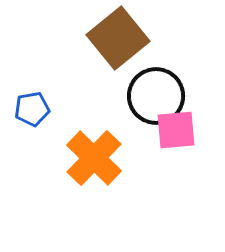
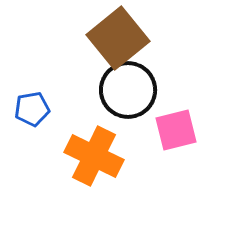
black circle: moved 28 px left, 6 px up
pink square: rotated 9 degrees counterclockwise
orange cross: moved 2 px up; rotated 18 degrees counterclockwise
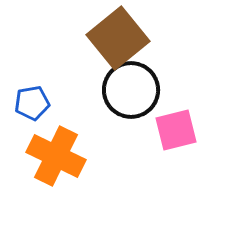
black circle: moved 3 px right
blue pentagon: moved 6 px up
orange cross: moved 38 px left
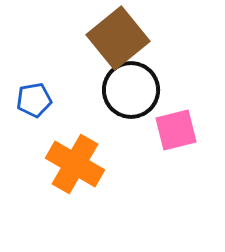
blue pentagon: moved 2 px right, 3 px up
orange cross: moved 19 px right, 8 px down; rotated 4 degrees clockwise
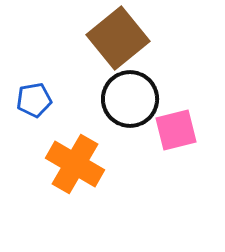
black circle: moved 1 px left, 9 px down
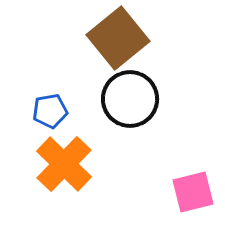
blue pentagon: moved 16 px right, 11 px down
pink square: moved 17 px right, 62 px down
orange cross: moved 11 px left; rotated 14 degrees clockwise
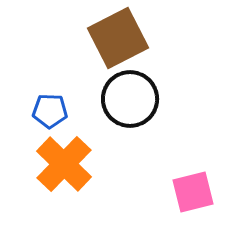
brown square: rotated 12 degrees clockwise
blue pentagon: rotated 12 degrees clockwise
